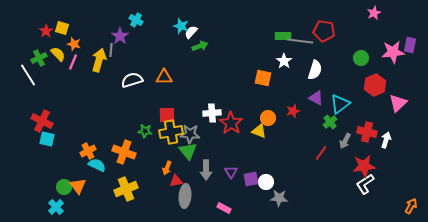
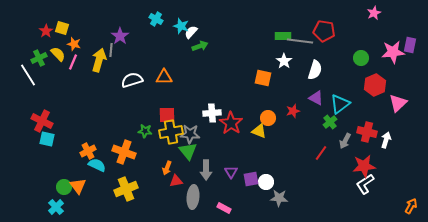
cyan cross at (136, 20): moved 20 px right, 1 px up
gray ellipse at (185, 196): moved 8 px right, 1 px down
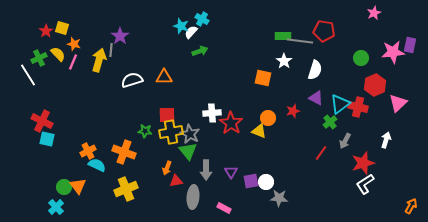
cyan cross at (156, 19): moved 46 px right
green arrow at (200, 46): moved 5 px down
red cross at (367, 132): moved 9 px left, 25 px up
gray star at (190, 134): rotated 24 degrees clockwise
red star at (364, 166): moved 1 px left, 3 px up; rotated 10 degrees counterclockwise
purple square at (251, 179): moved 2 px down
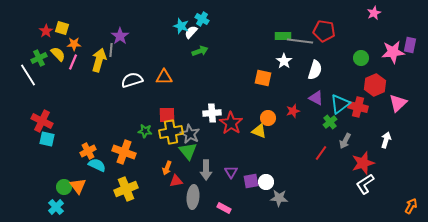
orange star at (74, 44): rotated 16 degrees counterclockwise
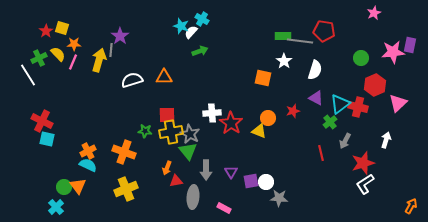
red line at (321, 153): rotated 49 degrees counterclockwise
cyan semicircle at (97, 165): moved 9 px left
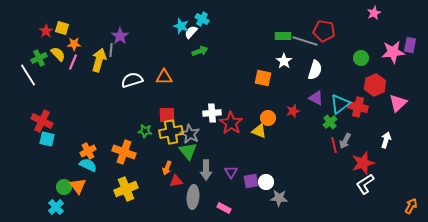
gray line at (300, 41): moved 5 px right; rotated 10 degrees clockwise
red line at (321, 153): moved 13 px right, 8 px up
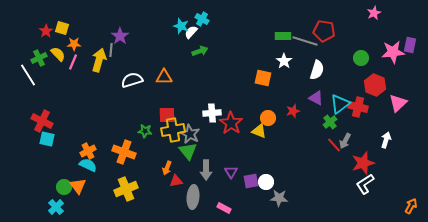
white semicircle at (315, 70): moved 2 px right
red hexagon at (375, 85): rotated 15 degrees counterclockwise
yellow cross at (171, 132): moved 2 px right, 2 px up
red line at (334, 145): rotated 28 degrees counterclockwise
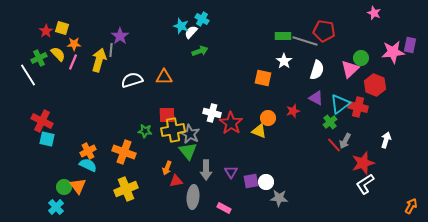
pink star at (374, 13): rotated 24 degrees counterclockwise
pink triangle at (398, 103): moved 48 px left, 34 px up
white cross at (212, 113): rotated 18 degrees clockwise
